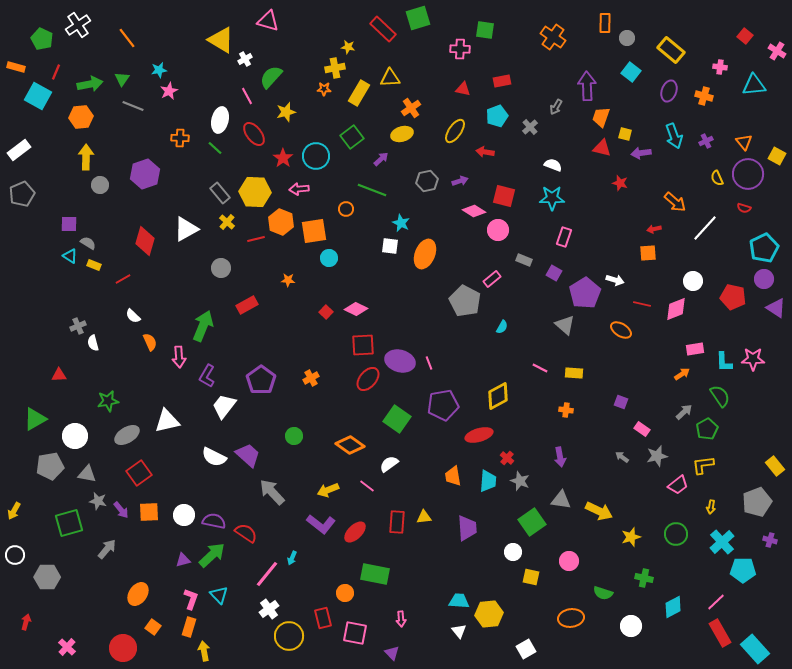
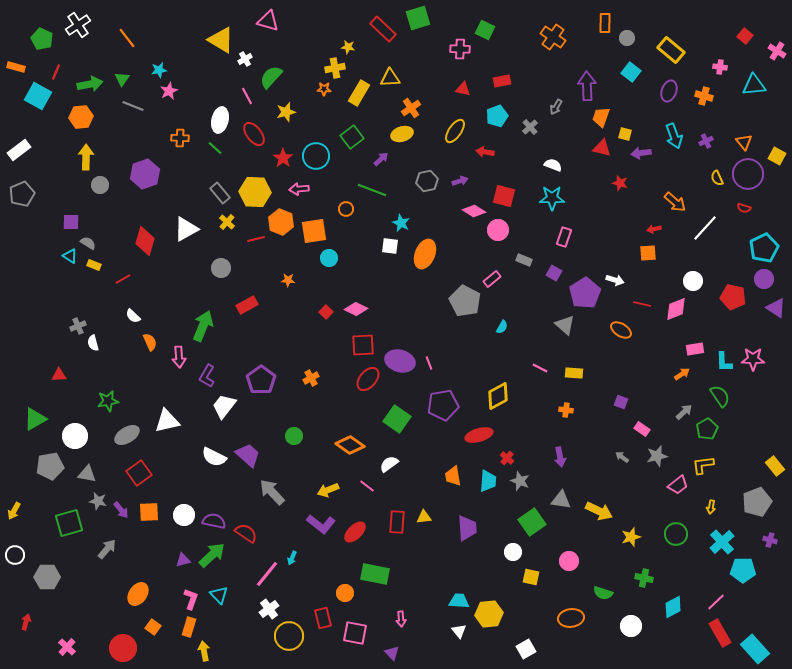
green square at (485, 30): rotated 18 degrees clockwise
purple square at (69, 224): moved 2 px right, 2 px up
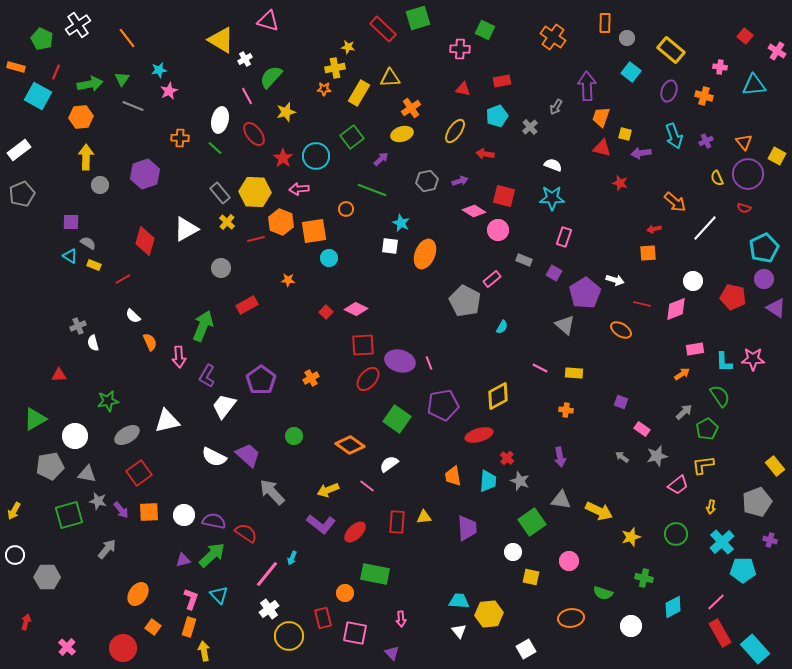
red arrow at (485, 152): moved 2 px down
green square at (69, 523): moved 8 px up
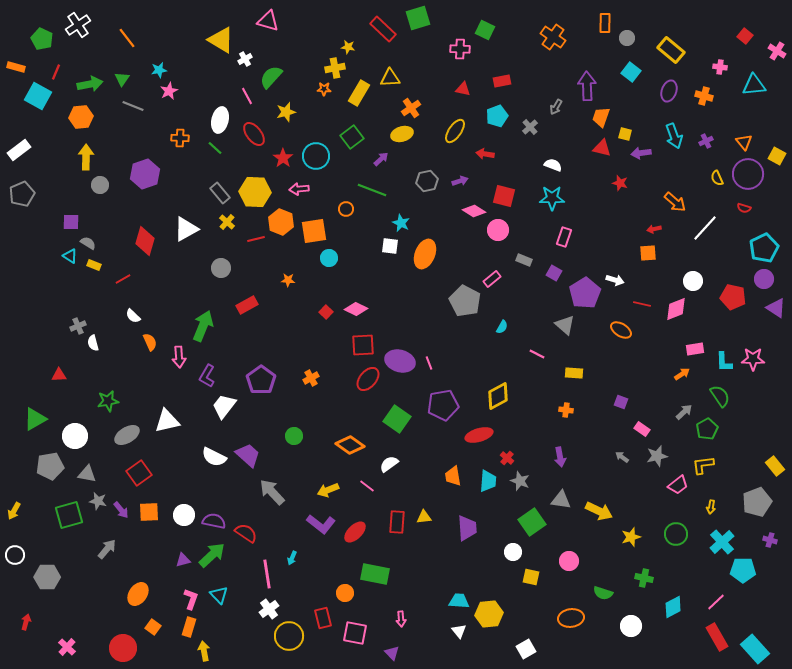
pink line at (540, 368): moved 3 px left, 14 px up
pink line at (267, 574): rotated 48 degrees counterclockwise
red rectangle at (720, 633): moved 3 px left, 4 px down
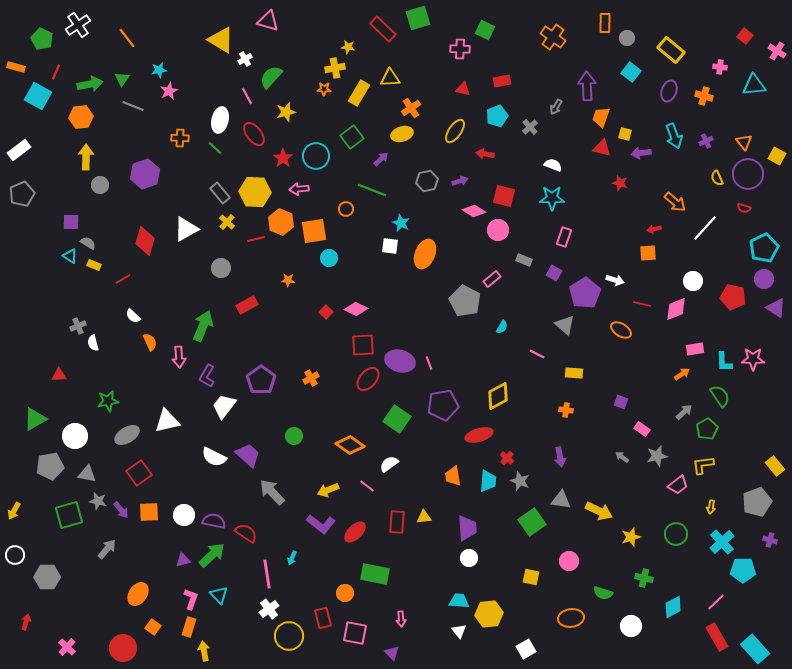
white circle at (513, 552): moved 44 px left, 6 px down
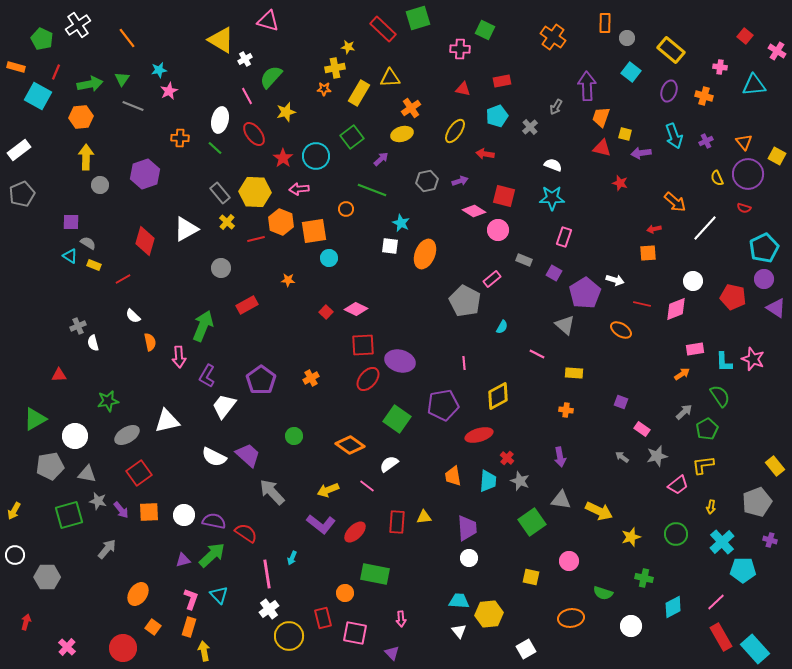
orange semicircle at (150, 342): rotated 12 degrees clockwise
pink star at (753, 359): rotated 20 degrees clockwise
pink line at (429, 363): moved 35 px right; rotated 16 degrees clockwise
red rectangle at (717, 637): moved 4 px right
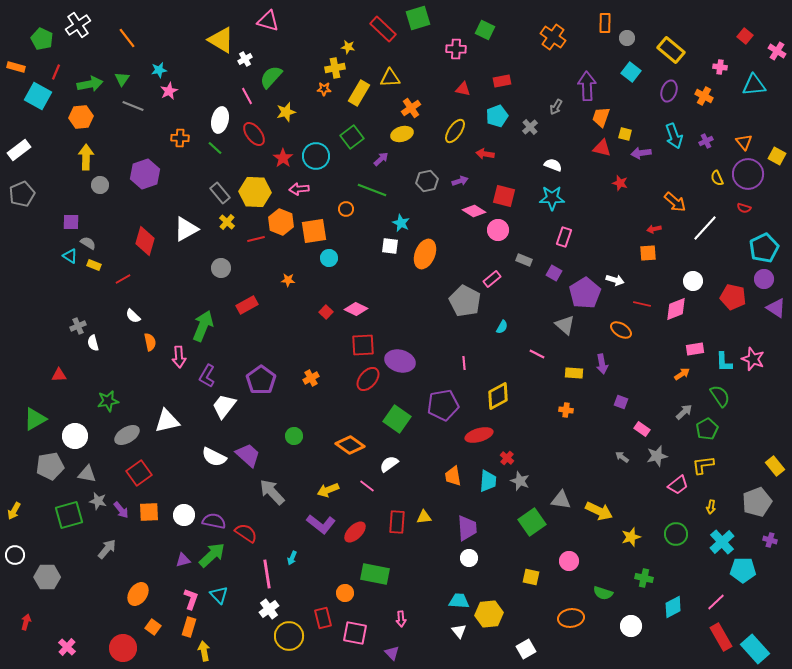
pink cross at (460, 49): moved 4 px left
orange cross at (704, 96): rotated 12 degrees clockwise
purple arrow at (560, 457): moved 42 px right, 93 px up
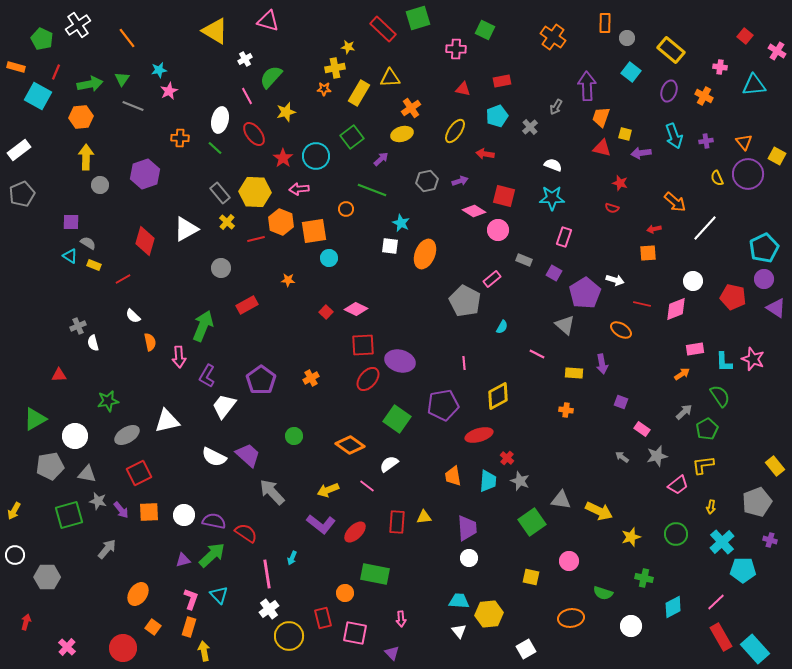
yellow triangle at (221, 40): moved 6 px left, 9 px up
purple cross at (706, 141): rotated 16 degrees clockwise
red semicircle at (744, 208): moved 132 px left
red square at (139, 473): rotated 10 degrees clockwise
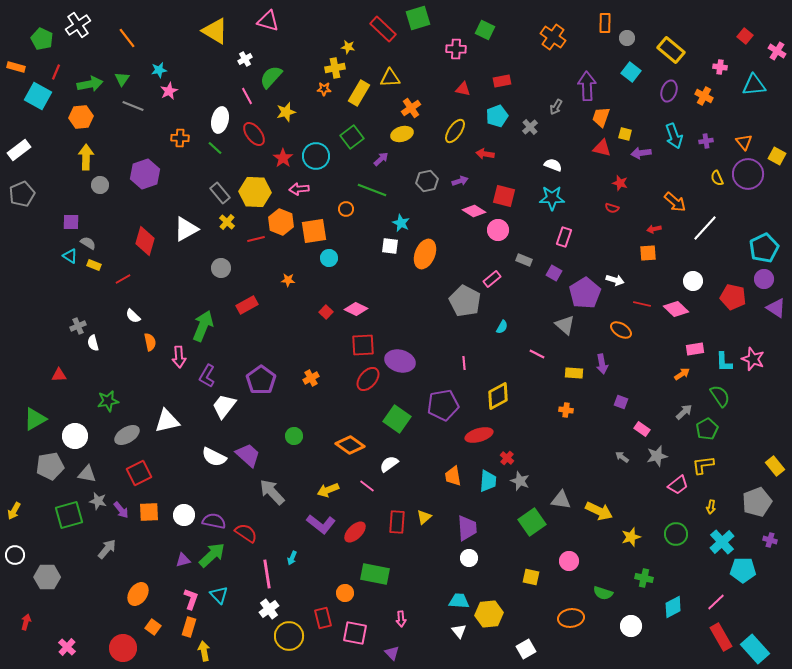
pink diamond at (676, 309): rotated 65 degrees clockwise
yellow triangle at (424, 517): rotated 35 degrees counterclockwise
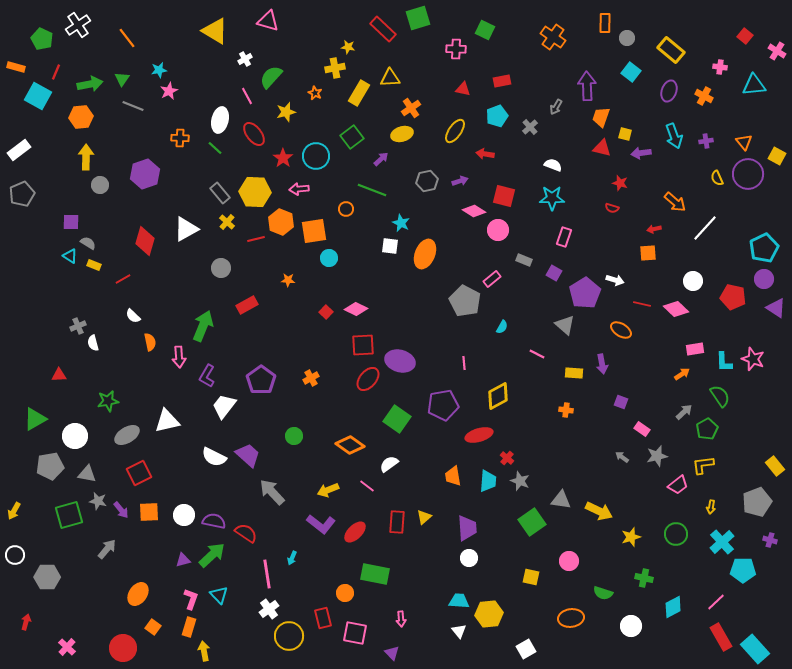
orange star at (324, 89): moved 9 px left, 4 px down; rotated 24 degrees clockwise
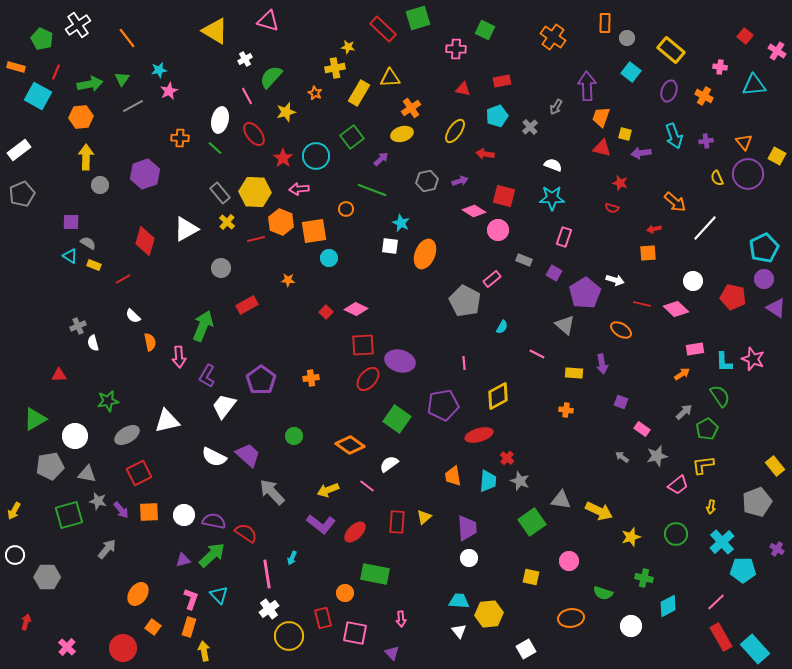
gray line at (133, 106): rotated 50 degrees counterclockwise
orange cross at (311, 378): rotated 21 degrees clockwise
purple cross at (770, 540): moved 7 px right, 9 px down; rotated 16 degrees clockwise
cyan diamond at (673, 607): moved 5 px left, 1 px up
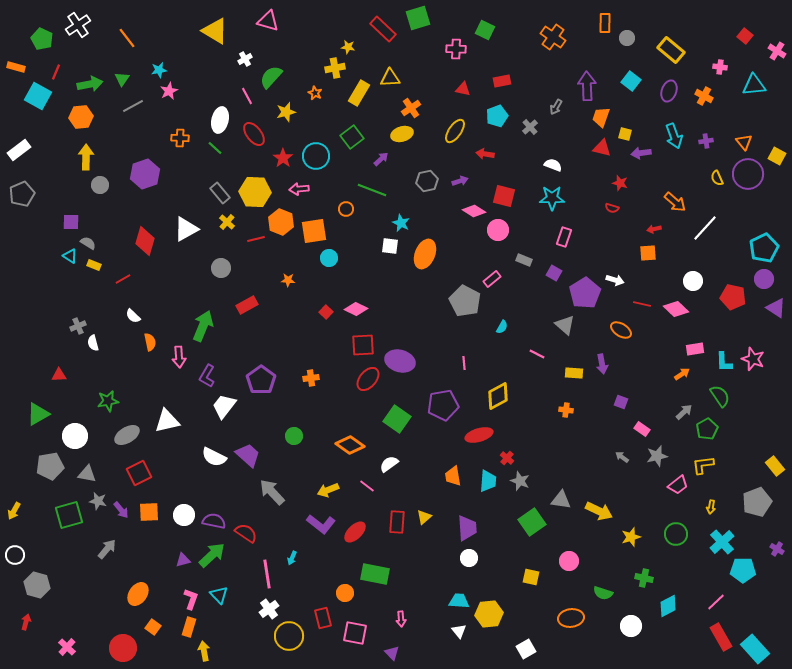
cyan square at (631, 72): moved 9 px down
green triangle at (35, 419): moved 3 px right, 5 px up
gray hexagon at (47, 577): moved 10 px left, 8 px down; rotated 15 degrees clockwise
